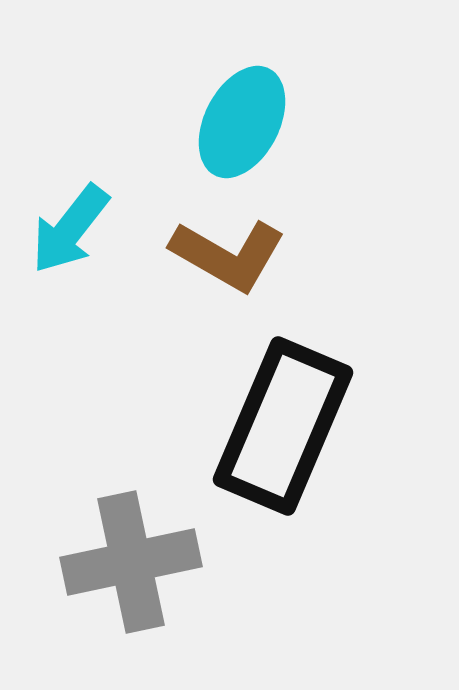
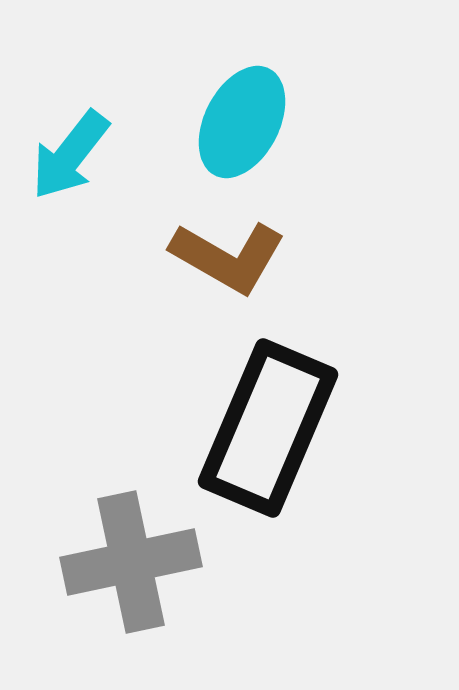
cyan arrow: moved 74 px up
brown L-shape: moved 2 px down
black rectangle: moved 15 px left, 2 px down
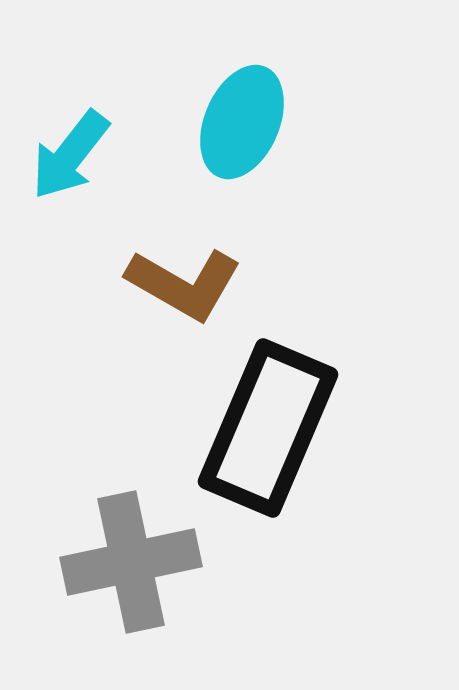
cyan ellipse: rotated 4 degrees counterclockwise
brown L-shape: moved 44 px left, 27 px down
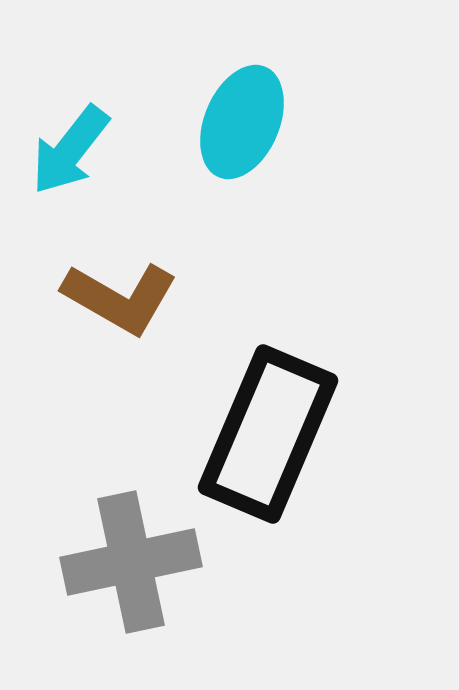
cyan arrow: moved 5 px up
brown L-shape: moved 64 px left, 14 px down
black rectangle: moved 6 px down
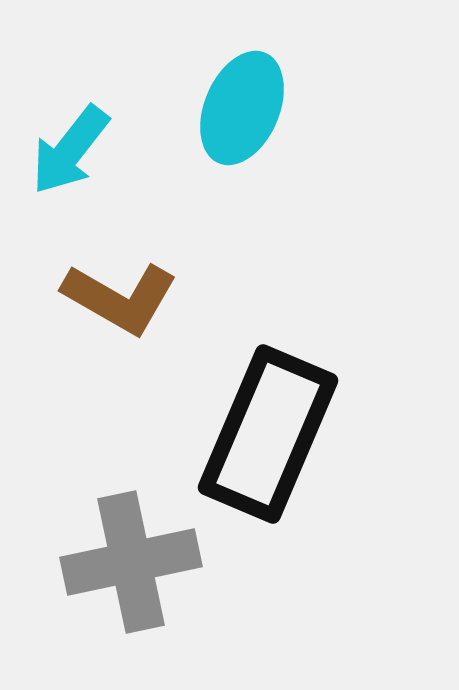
cyan ellipse: moved 14 px up
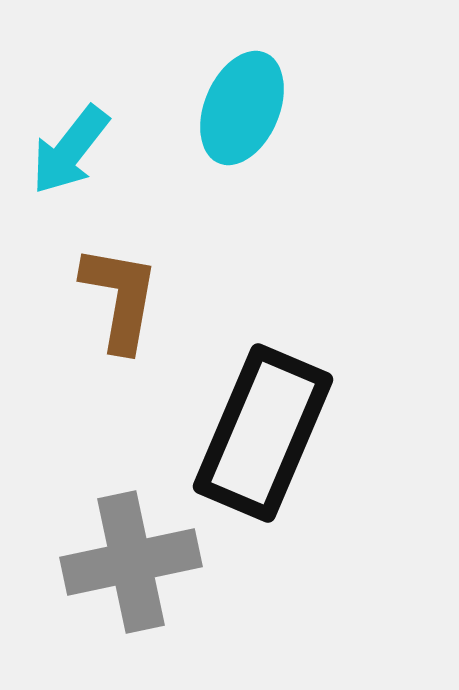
brown L-shape: rotated 110 degrees counterclockwise
black rectangle: moved 5 px left, 1 px up
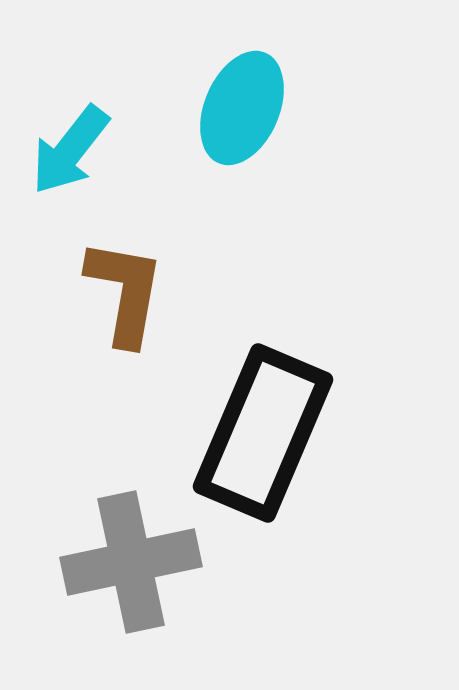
brown L-shape: moved 5 px right, 6 px up
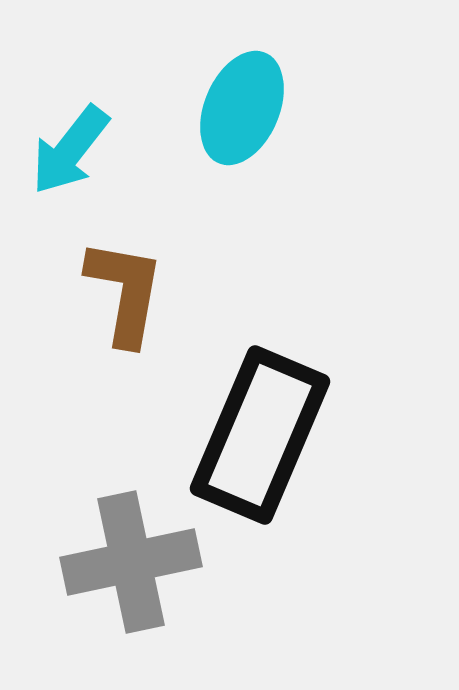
black rectangle: moved 3 px left, 2 px down
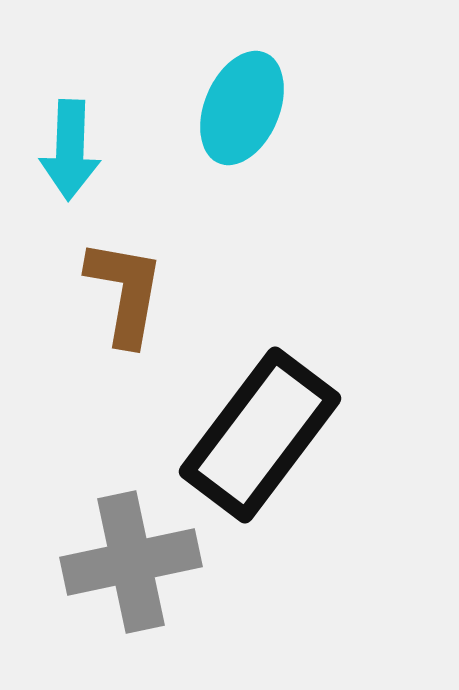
cyan arrow: rotated 36 degrees counterclockwise
black rectangle: rotated 14 degrees clockwise
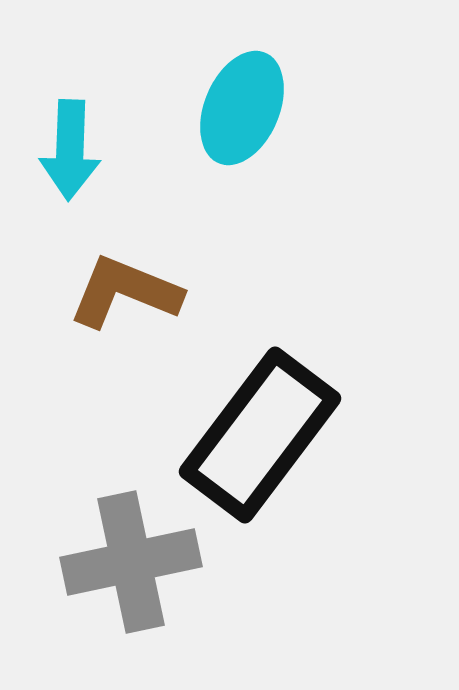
brown L-shape: rotated 78 degrees counterclockwise
